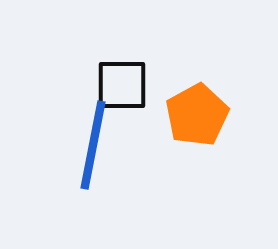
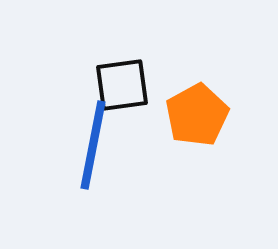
black square: rotated 8 degrees counterclockwise
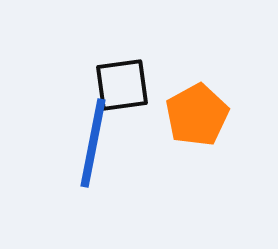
blue line: moved 2 px up
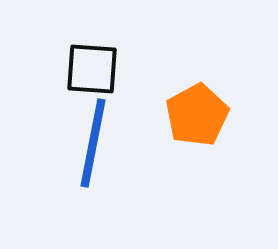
black square: moved 30 px left, 16 px up; rotated 12 degrees clockwise
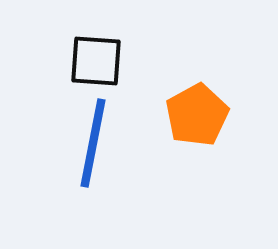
black square: moved 4 px right, 8 px up
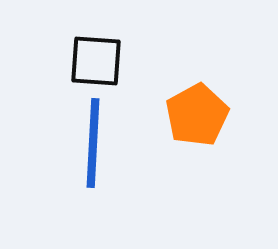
blue line: rotated 8 degrees counterclockwise
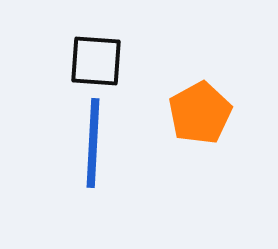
orange pentagon: moved 3 px right, 2 px up
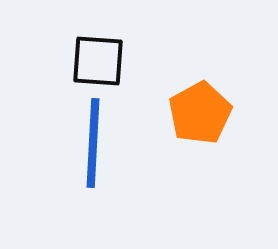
black square: moved 2 px right
